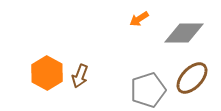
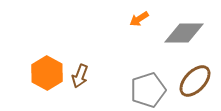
brown ellipse: moved 3 px right, 3 px down
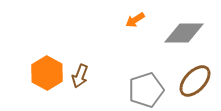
orange arrow: moved 4 px left, 1 px down
gray pentagon: moved 2 px left
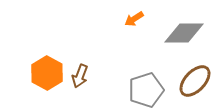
orange arrow: moved 1 px left, 1 px up
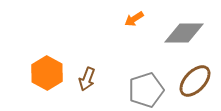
brown arrow: moved 7 px right, 3 px down
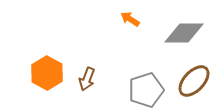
orange arrow: moved 4 px left; rotated 66 degrees clockwise
brown ellipse: moved 1 px left
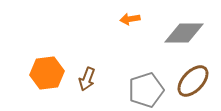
orange arrow: rotated 42 degrees counterclockwise
orange hexagon: rotated 24 degrees clockwise
brown ellipse: moved 1 px left
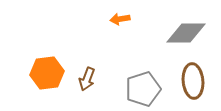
orange arrow: moved 10 px left
gray diamond: moved 2 px right
brown ellipse: rotated 48 degrees counterclockwise
gray pentagon: moved 3 px left, 1 px up
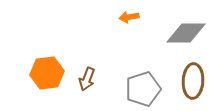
orange arrow: moved 9 px right, 2 px up
brown ellipse: rotated 8 degrees clockwise
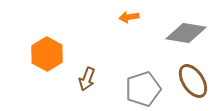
gray diamond: rotated 9 degrees clockwise
orange hexagon: moved 19 px up; rotated 24 degrees counterclockwise
brown ellipse: rotated 36 degrees counterclockwise
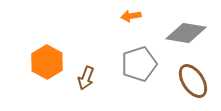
orange arrow: moved 2 px right, 1 px up
orange hexagon: moved 8 px down
brown arrow: moved 1 px left, 1 px up
gray pentagon: moved 4 px left, 25 px up
